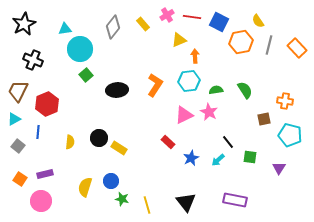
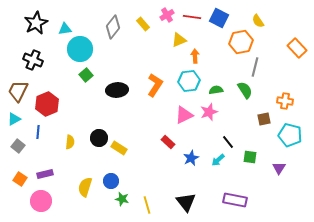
blue square at (219, 22): moved 4 px up
black star at (24, 24): moved 12 px right, 1 px up
gray line at (269, 45): moved 14 px left, 22 px down
pink star at (209, 112): rotated 24 degrees clockwise
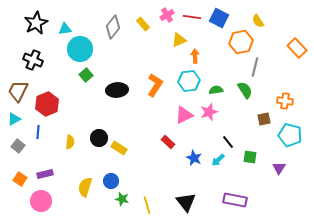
blue star at (191, 158): moved 3 px right; rotated 21 degrees counterclockwise
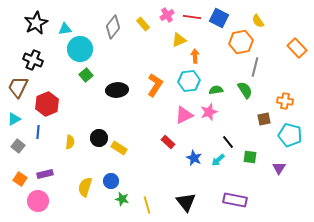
brown trapezoid at (18, 91): moved 4 px up
pink circle at (41, 201): moved 3 px left
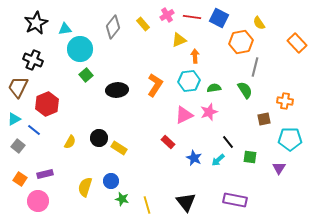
yellow semicircle at (258, 21): moved 1 px right, 2 px down
orange rectangle at (297, 48): moved 5 px up
green semicircle at (216, 90): moved 2 px left, 2 px up
blue line at (38, 132): moved 4 px left, 2 px up; rotated 56 degrees counterclockwise
cyan pentagon at (290, 135): moved 4 px down; rotated 15 degrees counterclockwise
yellow semicircle at (70, 142): rotated 24 degrees clockwise
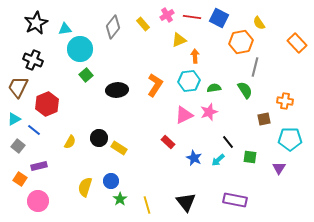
purple rectangle at (45, 174): moved 6 px left, 8 px up
green star at (122, 199): moved 2 px left; rotated 24 degrees clockwise
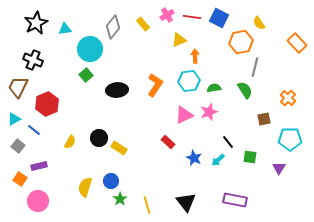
cyan circle at (80, 49): moved 10 px right
orange cross at (285, 101): moved 3 px right, 3 px up; rotated 35 degrees clockwise
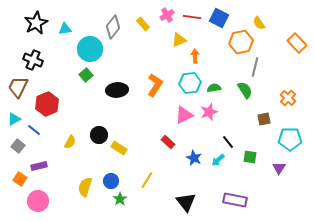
cyan hexagon at (189, 81): moved 1 px right, 2 px down
black circle at (99, 138): moved 3 px up
yellow line at (147, 205): moved 25 px up; rotated 48 degrees clockwise
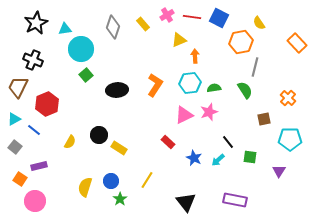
gray diamond at (113, 27): rotated 20 degrees counterclockwise
cyan circle at (90, 49): moved 9 px left
gray square at (18, 146): moved 3 px left, 1 px down
purple triangle at (279, 168): moved 3 px down
pink circle at (38, 201): moved 3 px left
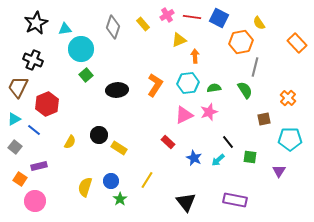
cyan hexagon at (190, 83): moved 2 px left
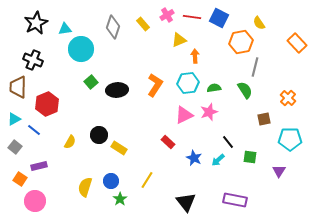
green square at (86, 75): moved 5 px right, 7 px down
brown trapezoid at (18, 87): rotated 25 degrees counterclockwise
